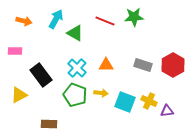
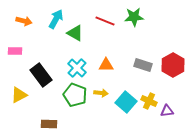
cyan square: moved 1 px right; rotated 20 degrees clockwise
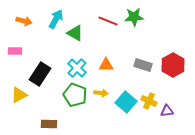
red line: moved 3 px right
black rectangle: moved 1 px left, 1 px up; rotated 70 degrees clockwise
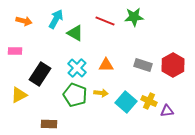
red line: moved 3 px left
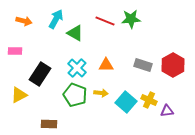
green star: moved 3 px left, 2 px down
yellow cross: moved 1 px up
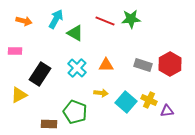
red hexagon: moved 3 px left, 1 px up
green pentagon: moved 17 px down
